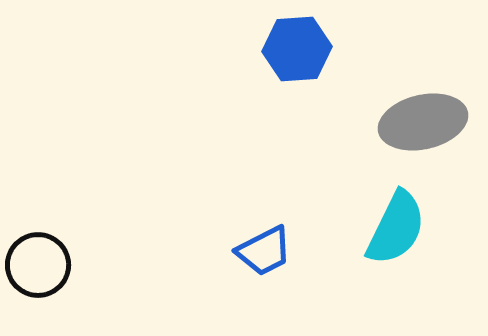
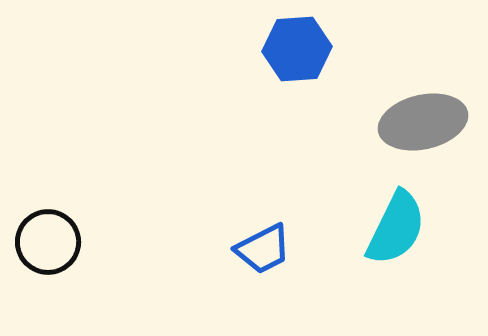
blue trapezoid: moved 1 px left, 2 px up
black circle: moved 10 px right, 23 px up
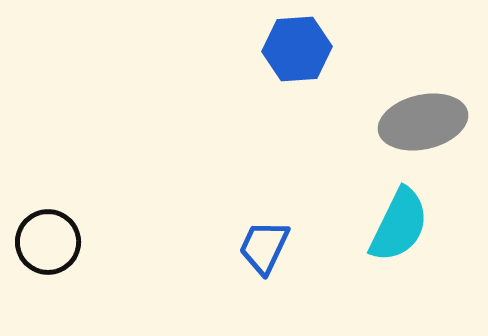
cyan semicircle: moved 3 px right, 3 px up
blue trapezoid: moved 1 px right, 2 px up; rotated 142 degrees clockwise
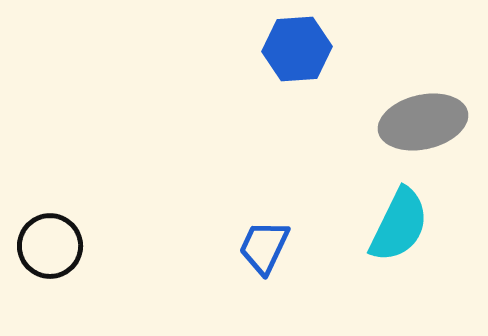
black circle: moved 2 px right, 4 px down
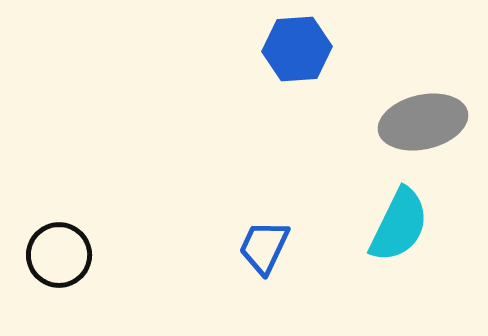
black circle: moved 9 px right, 9 px down
